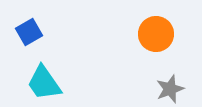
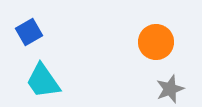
orange circle: moved 8 px down
cyan trapezoid: moved 1 px left, 2 px up
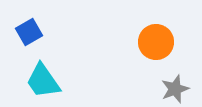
gray star: moved 5 px right
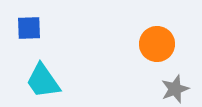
blue square: moved 4 px up; rotated 28 degrees clockwise
orange circle: moved 1 px right, 2 px down
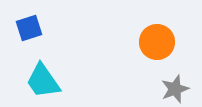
blue square: rotated 16 degrees counterclockwise
orange circle: moved 2 px up
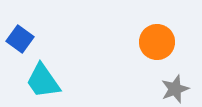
blue square: moved 9 px left, 11 px down; rotated 36 degrees counterclockwise
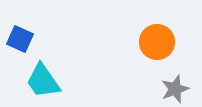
blue square: rotated 12 degrees counterclockwise
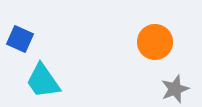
orange circle: moved 2 px left
